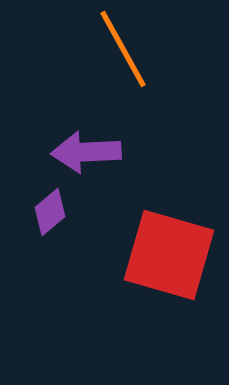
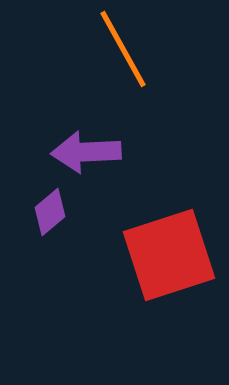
red square: rotated 34 degrees counterclockwise
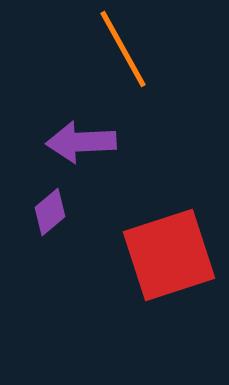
purple arrow: moved 5 px left, 10 px up
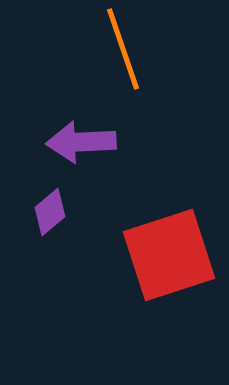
orange line: rotated 10 degrees clockwise
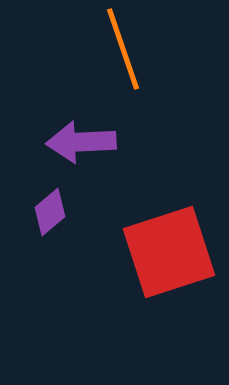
red square: moved 3 px up
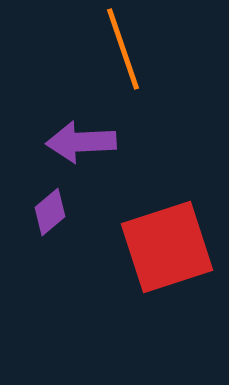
red square: moved 2 px left, 5 px up
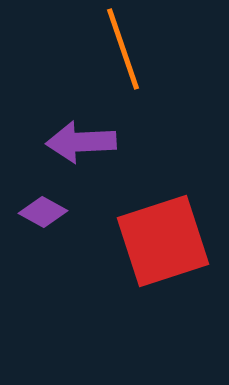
purple diamond: moved 7 px left; rotated 69 degrees clockwise
red square: moved 4 px left, 6 px up
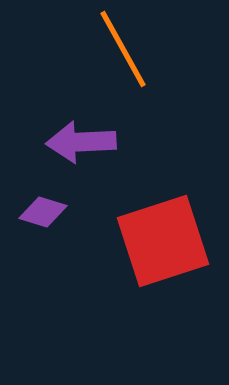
orange line: rotated 10 degrees counterclockwise
purple diamond: rotated 12 degrees counterclockwise
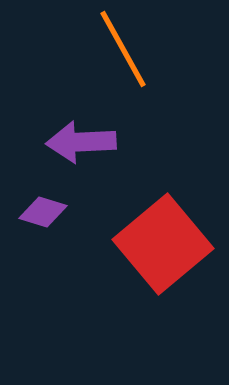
red square: moved 3 px down; rotated 22 degrees counterclockwise
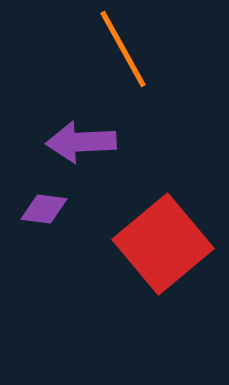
purple diamond: moved 1 px right, 3 px up; rotated 9 degrees counterclockwise
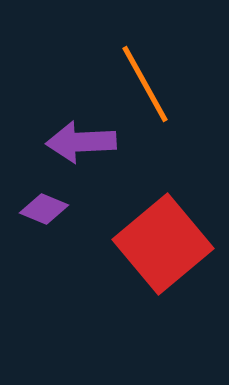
orange line: moved 22 px right, 35 px down
purple diamond: rotated 15 degrees clockwise
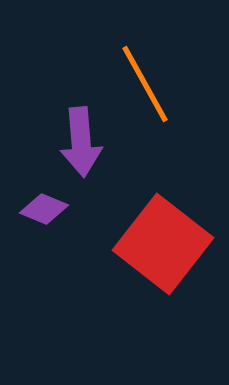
purple arrow: rotated 92 degrees counterclockwise
red square: rotated 12 degrees counterclockwise
